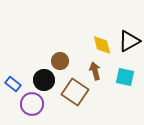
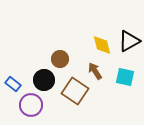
brown circle: moved 2 px up
brown arrow: rotated 18 degrees counterclockwise
brown square: moved 1 px up
purple circle: moved 1 px left, 1 px down
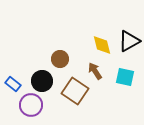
black circle: moved 2 px left, 1 px down
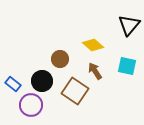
black triangle: moved 16 px up; rotated 20 degrees counterclockwise
yellow diamond: moved 9 px left; rotated 35 degrees counterclockwise
cyan square: moved 2 px right, 11 px up
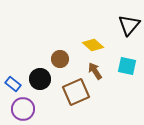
black circle: moved 2 px left, 2 px up
brown square: moved 1 px right, 1 px down; rotated 32 degrees clockwise
purple circle: moved 8 px left, 4 px down
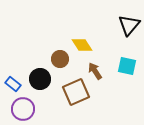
yellow diamond: moved 11 px left; rotated 15 degrees clockwise
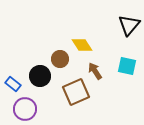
black circle: moved 3 px up
purple circle: moved 2 px right
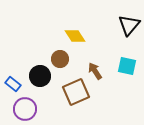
yellow diamond: moved 7 px left, 9 px up
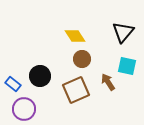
black triangle: moved 6 px left, 7 px down
brown circle: moved 22 px right
brown arrow: moved 13 px right, 11 px down
brown square: moved 2 px up
purple circle: moved 1 px left
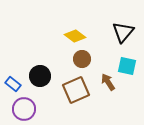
yellow diamond: rotated 20 degrees counterclockwise
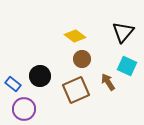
cyan square: rotated 12 degrees clockwise
